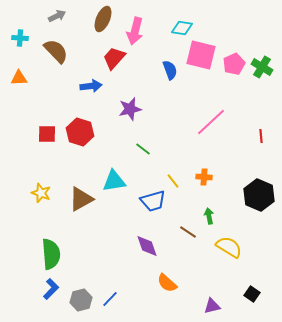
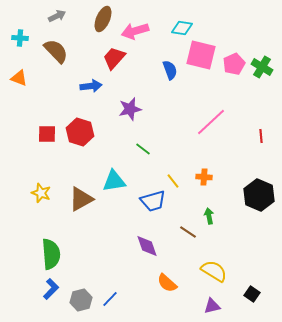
pink arrow: rotated 60 degrees clockwise
orange triangle: rotated 24 degrees clockwise
yellow semicircle: moved 15 px left, 24 px down
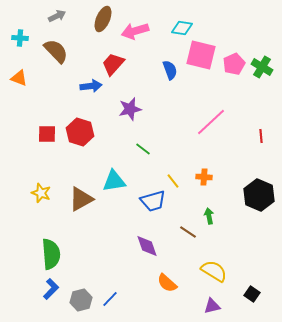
red trapezoid: moved 1 px left, 6 px down
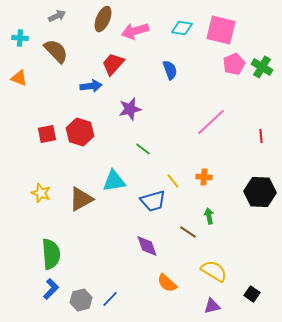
pink square: moved 20 px right, 25 px up
red square: rotated 12 degrees counterclockwise
black hexagon: moved 1 px right, 3 px up; rotated 20 degrees counterclockwise
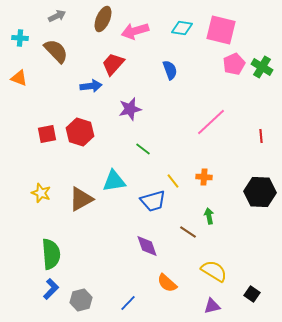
blue line: moved 18 px right, 4 px down
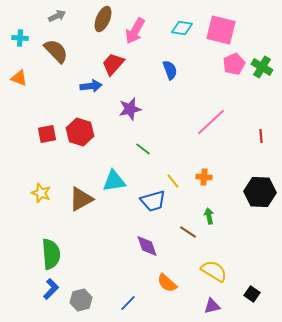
pink arrow: rotated 44 degrees counterclockwise
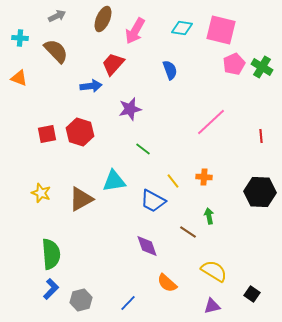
blue trapezoid: rotated 44 degrees clockwise
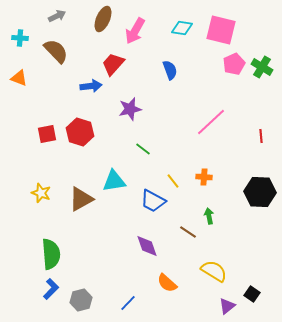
purple triangle: moved 15 px right; rotated 24 degrees counterclockwise
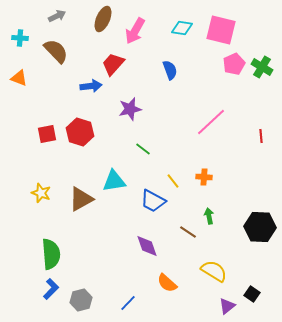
black hexagon: moved 35 px down
